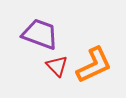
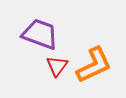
red triangle: rotated 20 degrees clockwise
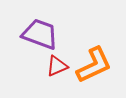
red triangle: rotated 30 degrees clockwise
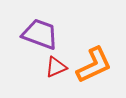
red triangle: moved 1 px left, 1 px down
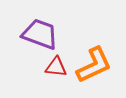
red triangle: rotated 30 degrees clockwise
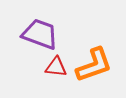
orange L-shape: rotated 6 degrees clockwise
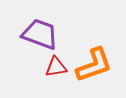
red triangle: rotated 15 degrees counterclockwise
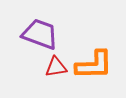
orange L-shape: rotated 18 degrees clockwise
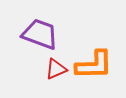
red triangle: moved 2 px down; rotated 15 degrees counterclockwise
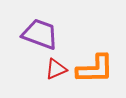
orange L-shape: moved 1 px right, 4 px down
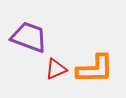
purple trapezoid: moved 11 px left, 3 px down
